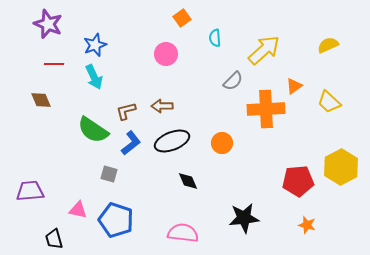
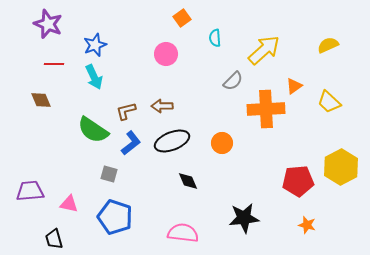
pink triangle: moved 9 px left, 6 px up
blue pentagon: moved 1 px left, 3 px up
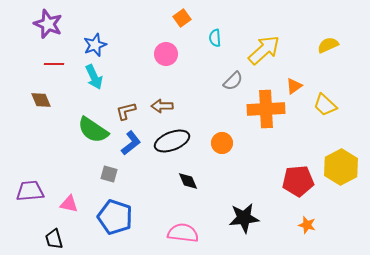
yellow trapezoid: moved 4 px left, 3 px down
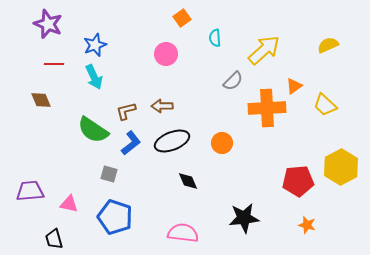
orange cross: moved 1 px right, 1 px up
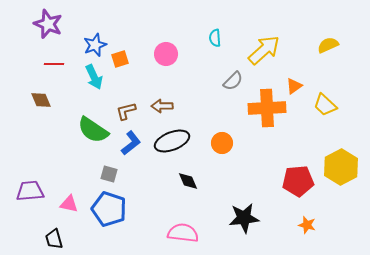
orange square: moved 62 px left, 41 px down; rotated 18 degrees clockwise
blue pentagon: moved 6 px left, 8 px up
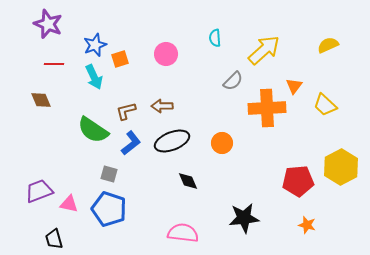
orange triangle: rotated 18 degrees counterclockwise
purple trapezoid: moved 9 px right; rotated 16 degrees counterclockwise
